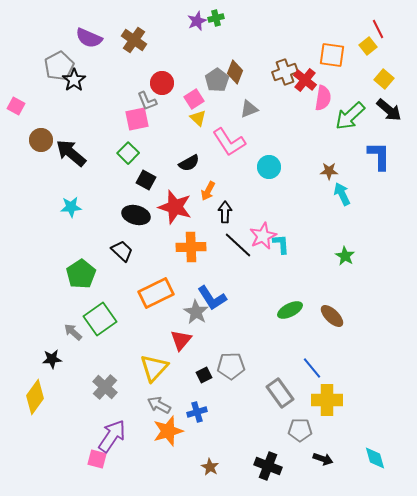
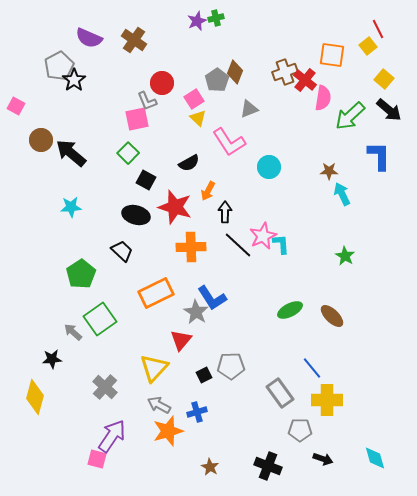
yellow diamond at (35, 397): rotated 20 degrees counterclockwise
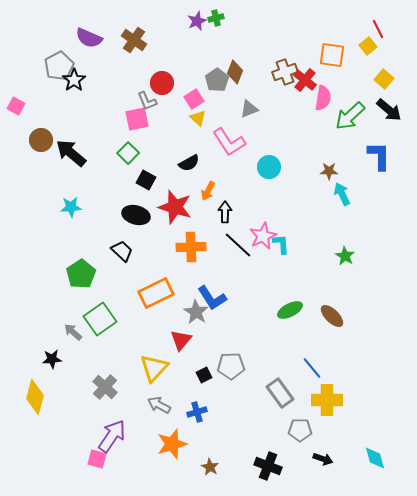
orange star at (168, 431): moved 4 px right, 13 px down
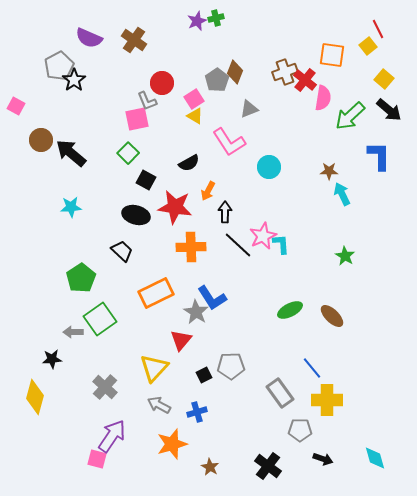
yellow triangle at (198, 118): moved 3 px left, 2 px up; rotated 12 degrees counterclockwise
red star at (175, 207): rotated 8 degrees counterclockwise
green pentagon at (81, 274): moved 4 px down
gray arrow at (73, 332): rotated 42 degrees counterclockwise
black cross at (268, 466): rotated 16 degrees clockwise
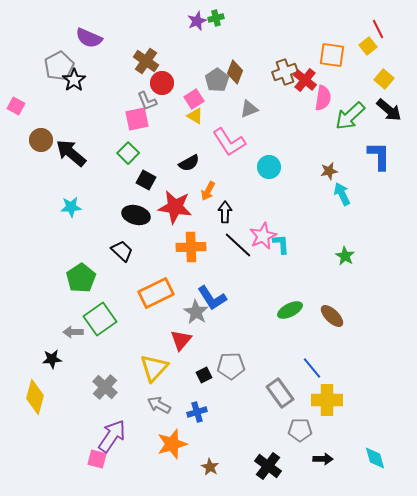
brown cross at (134, 40): moved 12 px right, 21 px down
brown star at (329, 171): rotated 12 degrees counterclockwise
black arrow at (323, 459): rotated 18 degrees counterclockwise
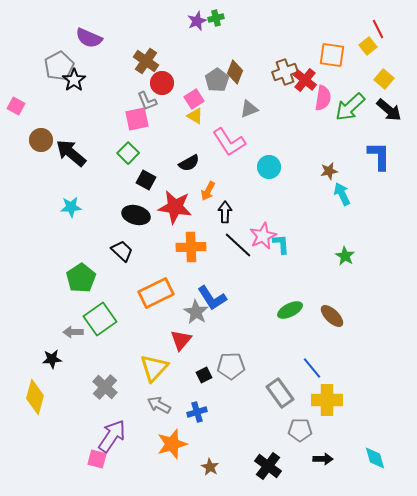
green arrow at (350, 116): moved 9 px up
